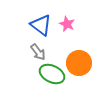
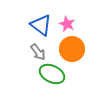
orange circle: moved 7 px left, 14 px up
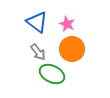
blue triangle: moved 4 px left, 3 px up
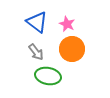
gray arrow: moved 2 px left
green ellipse: moved 4 px left, 2 px down; rotated 15 degrees counterclockwise
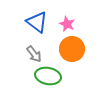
gray arrow: moved 2 px left, 2 px down
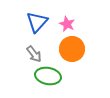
blue triangle: rotated 35 degrees clockwise
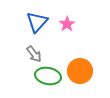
pink star: rotated 14 degrees clockwise
orange circle: moved 8 px right, 22 px down
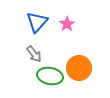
orange circle: moved 1 px left, 3 px up
green ellipse: moved 2 px right
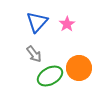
green ellipse: rotated 40 degrees counterclockwise
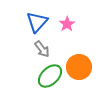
gray arrow: moved 8 px right, 5 px up
orange circle: moved 1 px up
green ellipse: rotated 15 degrees counterclockwise
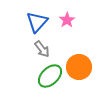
pink star: moved 4 px up
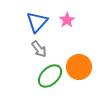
gray arrow: moved 3 px left
